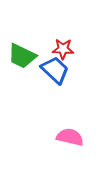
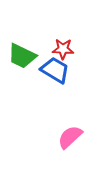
blue trapezoid: rotated 12 degrees counterclockwise
pink semicircle: rotated 56 degrees counterclockwise
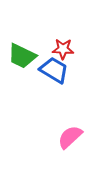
blue trapezoid: moved 1 px left
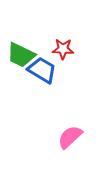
green trapezoid: moved 1 px left, 1 px up
blue trapezoid: moved 12 px left
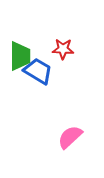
green trapezoid: moved 1 px left, 1 px down; rotated 116 degrees counterclockwise
blue trapezoid: moved 4 px left, 1 px down
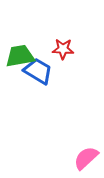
green trapezoid: rotated 100 degrees counterclockwise
pink semicircle: moved 16 px right, 21 px down
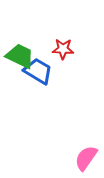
green trapezoid: rotated 36 degrees clockwise
pink semicircle: rotated 12 degrees counterclockwise
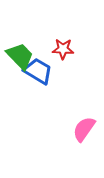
green trapezoid: rotated 20 degrees clockwise
pink semicircle: moved 2 px left, 29 px up
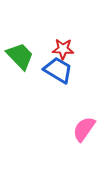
blue trapezoid: moved 20 px right, 1 px up
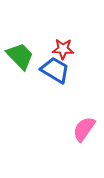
blue trapezoid: moved 3 px left
